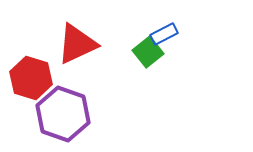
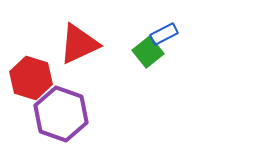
red triangle: moved 2 px right
purple hexagon: moved 2 px left
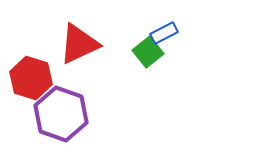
blue rectangle: moved 1 px up
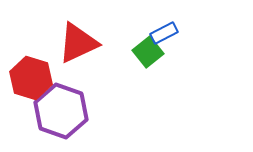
red triangle: moved 1 px left, 1 px up
purple hexagon: moved 3 px up
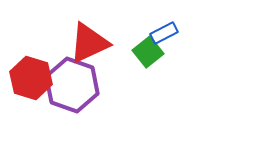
red triangle: moved 11 px right
purple hexagon: moved 11 px right, 26 px up
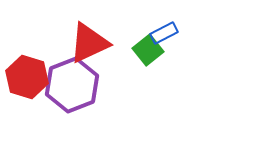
green square: moved 2 px up
red hexagon: moved 4 px left, 1 px up
purple hexagon: rotated 20 degrees clockwise
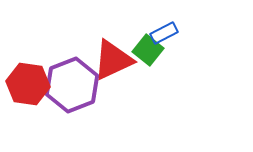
red triangle: moved 24 px right, 17 px down
green square: rotated 12 degrees counterclockwise
red hexagon: moved 1 px right, 7 px down; rotated 9 degrees counterclockwise
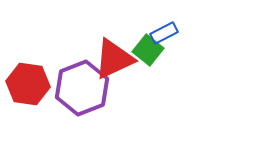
red triangle: moved 1 px right, 1 px up
purple hexagon: moved 10 px right, 3 px down
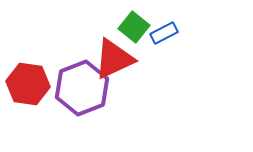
green square: moved 14 px left, 23 px up
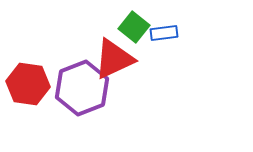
blue rectangle: rotated 20 degrees clockwise
